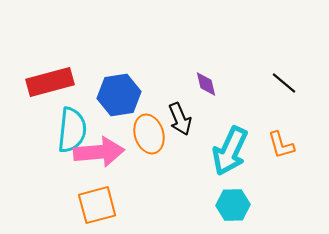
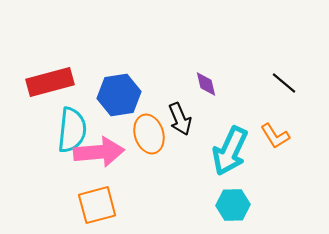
orange L-shape: moved 6 px left, 9 px up; rotated 16 degrees counterclockwise
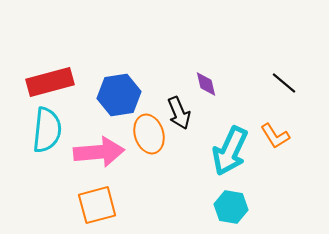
black arrow: moved 1 px left, 6 px up
cyan semicircle: moved 25 px left
cyan hexagon: moved 2 px left, 2 px down; rotated 12 degrees clockwise
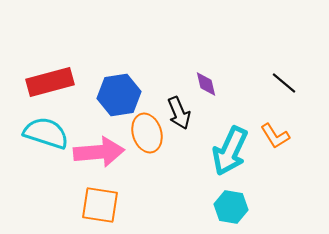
cyan semicircle: moved 1 px left, 3 px down; rotated 78 degrees counterclockwise
orange ellipse: moved 2 px left, 1 px up
orange square: moved 3 px right; rotated 24 degrees clockwise
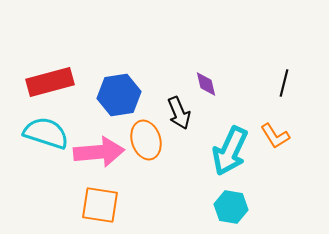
black line: rotated 64 degrees clockwise
orange ellipse: moved 1 px left, 7 px down
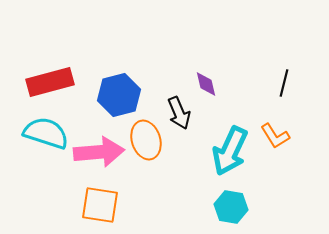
blue hexagon: rotated 6 degrees counterclockwise
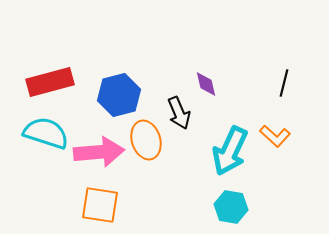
orange L-shape: rotated 16 degrees counterclockwise
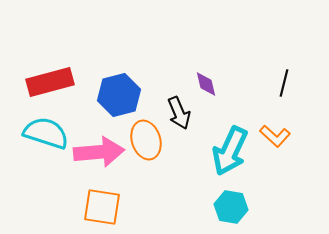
orange square: moved 2 px right, 2 px down
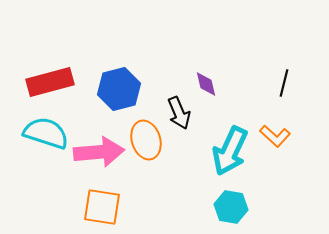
blue hexagon: moved 6 px up
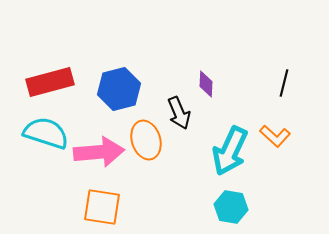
purple diamond: rotated 16 degrees clockwise
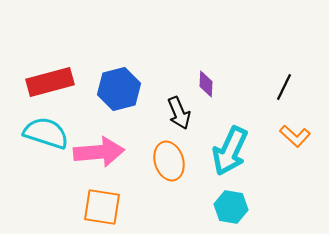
black line: moved 4 px down; rotated 12 degrees clockwise
orange L-shape: moved 20 px right
orange ellipse: moved 23 px right, 21 px down
